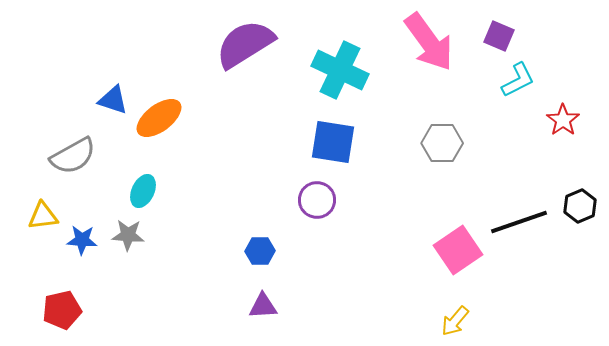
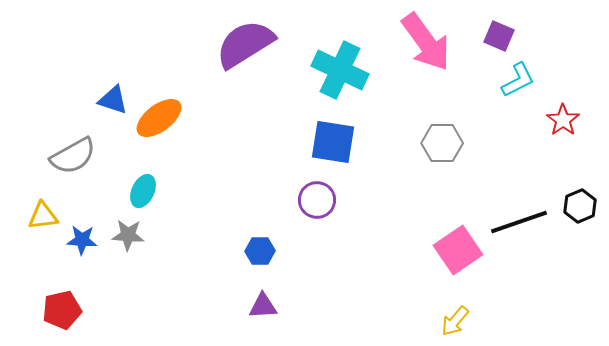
pink arrow: moved 3 px left
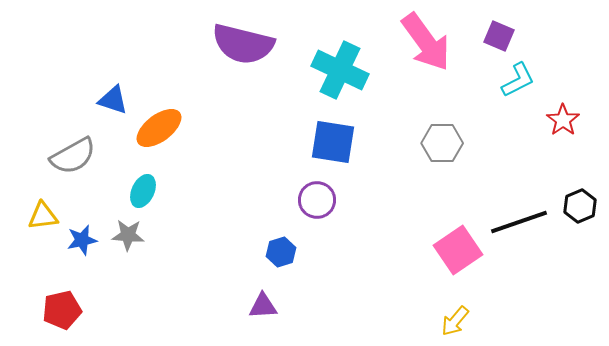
purple semicircle: moved 2 px left; rotated 134 degrees counterclockwise
orange ellipse: moved 10 px down
blue star: rotated 16 degrees counterclockwise
blue hexagon: moved 21 px right, 1 px down; rotated 16 degrees counterclockwise
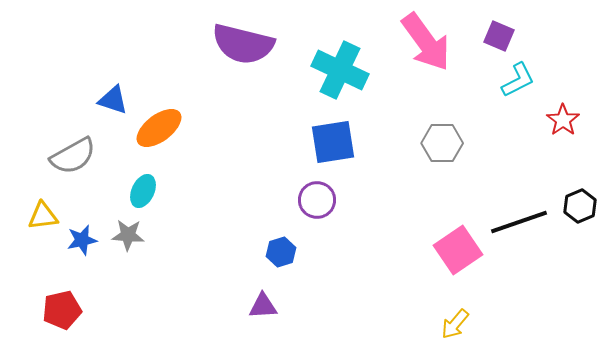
blue square: rotated 18 degrees counterclockwise
yellow arrow: moved 3 px down
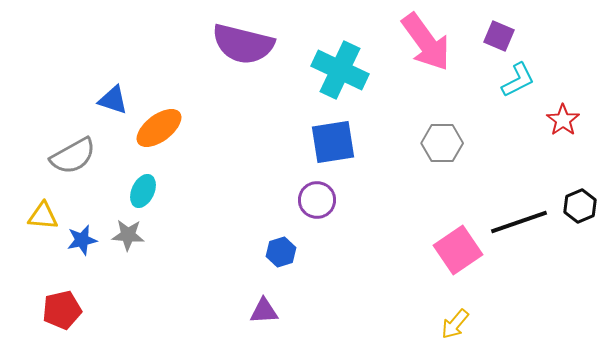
yellow triangle: rotated 12 degrees clockwise
purple triangle: moved 1 px right, 5 px down
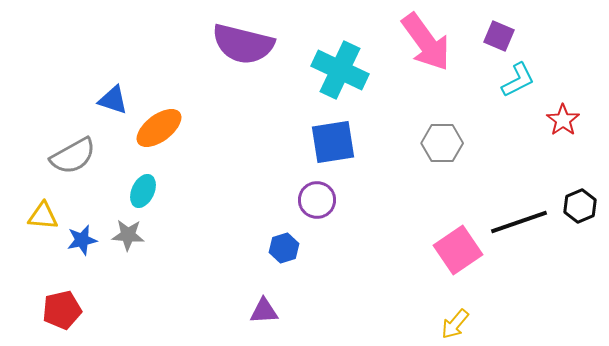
blue hexagon: moved 3 px right, 4 px up
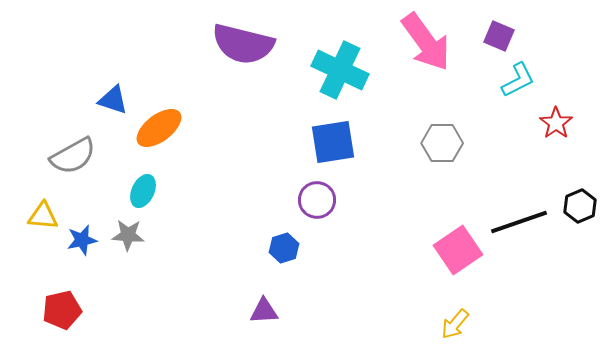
red star: moved 7 px left, 3 px down
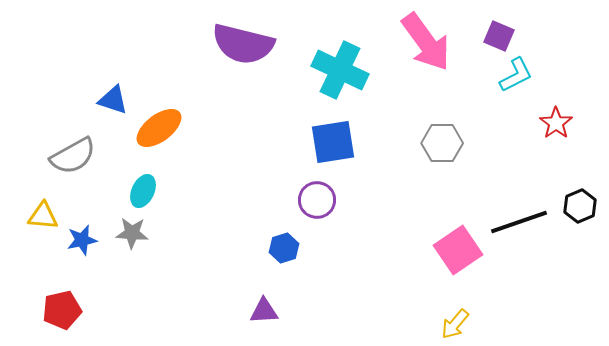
cyan L-shape: moved 2 px left, 5 px up
gray star: moved 4 px right, 2 px up
